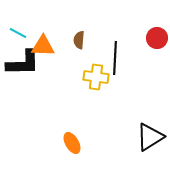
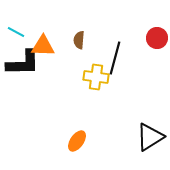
cyan line: moved 2 px left, 1 px up
black line: rotated 12 degrees clockwise
orange ellipse: moved 5 px right, 2 px up; rotated 65 degrees clockwise
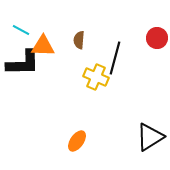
cyan line: moved 5 px right, 2 px up
yellow cross: rotated 15 degrees clockwise
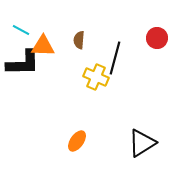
black triangle: moved 8 px left, 6 px down
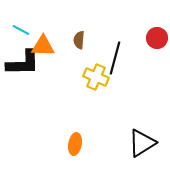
orange ellipse: moved 2 px left, 3 px down; rotated 25 degrees counterclockwise
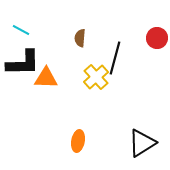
brown semicircle: moved 1 px right, 2 px up
orange triangle: moved 3 px right, 32 px down
yellow cross: rotated 25 degrees clockwise
orange ellipse: moved 3 px right, 3 px up
